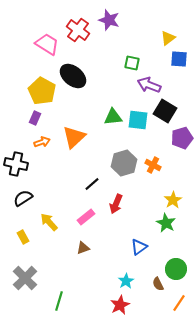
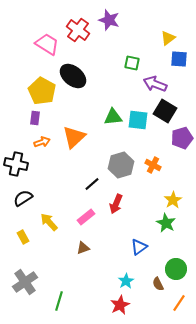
purple arrow: moved 6 px right, 1 px up
purple rectangle: rotated 16 degrees counterclockwise
gray hexagon: moved 3 px left, 2 px down
gray cross: moved 4 px down; rotated 10 degrees clockwise
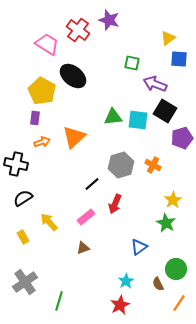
red arrow: moved 1 px left
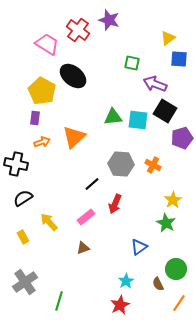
gray hexagon: moved 1 px up; rotated 20 degrees clockwise
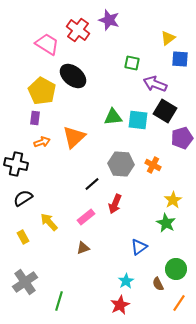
blue square: moved 1 px right
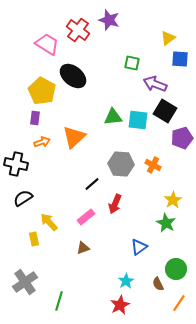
yellow rectangle: moved 11 px right, 2 px down; rotated 16 degrees clockwise
